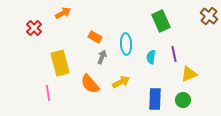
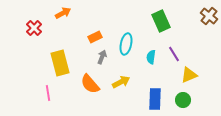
orange rectangle: rotated 56 degrees counterclockwise
cyan ellipse: rotated 15 degrees clockwise
purple line: rotated 21 degrees counterclockwise
yellow triangle: moved 1 px down
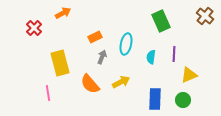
brown cross: moved 4 px left
purple line: rotated 35 degrees clockwise
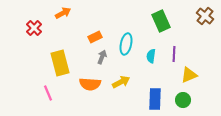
cyan semicircle: moved 1 px up
orange semicircle: rotated 45 degrees counterclockwise
pink line: rotated 14 degrees counterclockwise
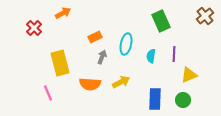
brown cross: rotated 12 degrees clockwise
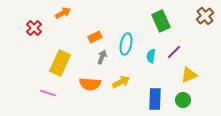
purple line: moved 2 px up; rotated 42 degrees clockwise
yellow rectangle: rotated 40 degrees clockwise
pink line: rotated 49 degrees counterclockwise
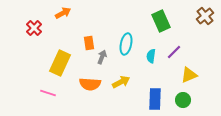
orange rectangle: moved 6 px left, 6 px down; rotated 72 degrees counterclockwise
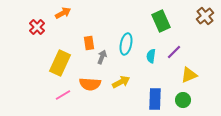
red cross: moved 3 px right, 1 px up
pink line: moved 15 px right, 2 px down; rotated 49 degrees counterclockwise
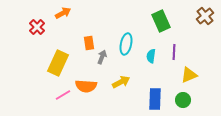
purple line: rotated 42 degrees counterclockwise
yellow rectangle: moved 2 px left
orange semicircle: moved 4 px left, 2 px down
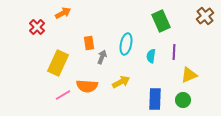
orange semicircle: moved 1 px right
